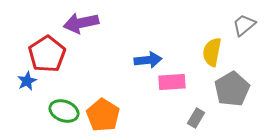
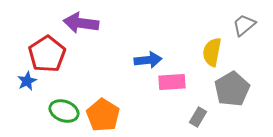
purple arrow: rotated 20 degrees clockwise
gray rectangle: moved 2 px right, 1 px up
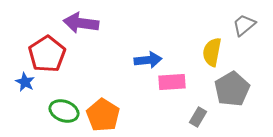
blue star: moved 2 px left, 1 px down; rotated 18 degrees counterclockwise
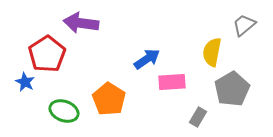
blue arrow: moved 1 px left, 1 px up; rotated 28 degrees counterclockwise
orange pentagon: moved 6 px right, 16 px up
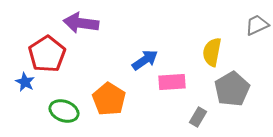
gray trapezoid: moved 13 px right; rotated 15 degrees clockwise
blue arrow: moved 2 px left, 1 px down
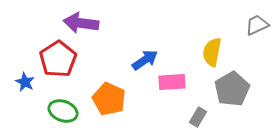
red pentagon: moved 11 px right, 5 px down
orange pentagon: rotated 8 degrees counterclockwise
green ellipse: moved 1 px left
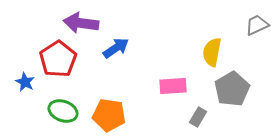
blue arrow: moved 29 px left, 12 px up
pink rectangle: moved 1 px right, 4 px down
orange pentagon: moved 16 px down; rotated 16 degrees counterclockwise
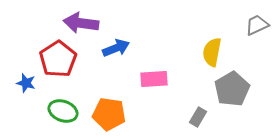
blue arrow: rotated 12 degrees clockwise
blue star: moved 1 px right, 1 px down; rotated 12 degrees counterclockwise
pink rectangle: moved 19 px left, 7 px up
orange pentagon: moved 1 px up
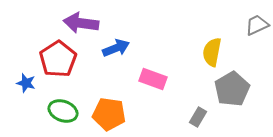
pink rectangle: moved 1 px left; rotated 24 degrees clockwise
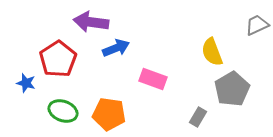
purple arrow: moved 10 px right, 1 px up
yellow semicircle: rotated 32 degrees counterclockwise
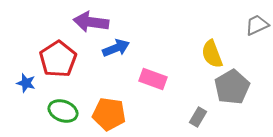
yellow semicircle: moved 2 px down
gray pentagon: moved 2 px up
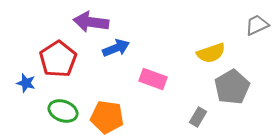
yellow semicircle: moved 1 px left, 1 px up; rotated 88 degrees counterclockwise
orange pentagon: moved 2 px left, 3 px down
